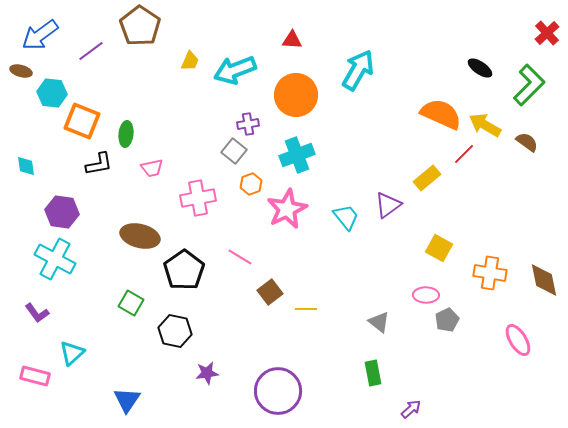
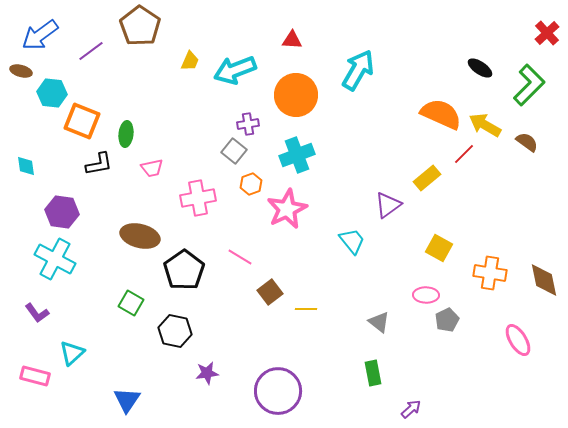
cyan trapezoid at (346, 217): moved 6 px right, 24 px down
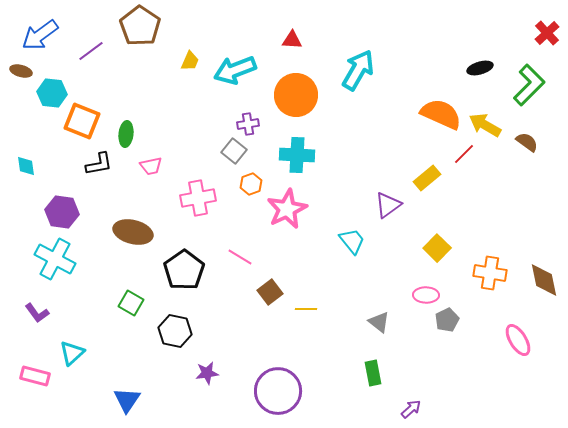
black ellipse at (480, 68): rotated 50 degrees counterclockwise
cyan cross at (297, 155): rotated 24 degrees clockwise
pink trapezoid at (152, 168): moved 1 px left, 2 px up
brown ellipse at (140, 236): moved 7 px left, 4 px up
yellow square at (439, 248): moved 2 px left; rotated 16 degrees clockwise
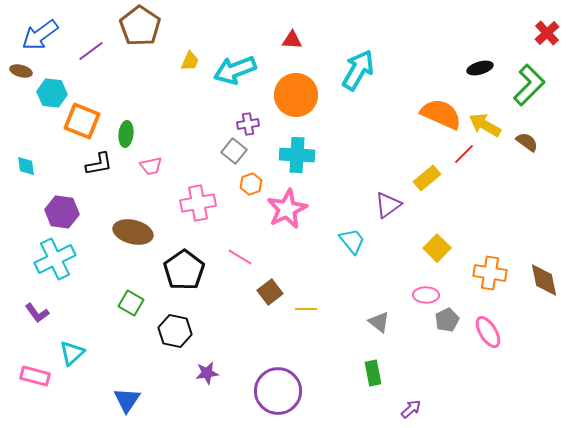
pink cross at (198, 198): moved 5 px down
cyan cross at (55, 259): rotated 36 degrees clockwise
pink ellipse at (518, 340): moved 30 px left, 8 px up
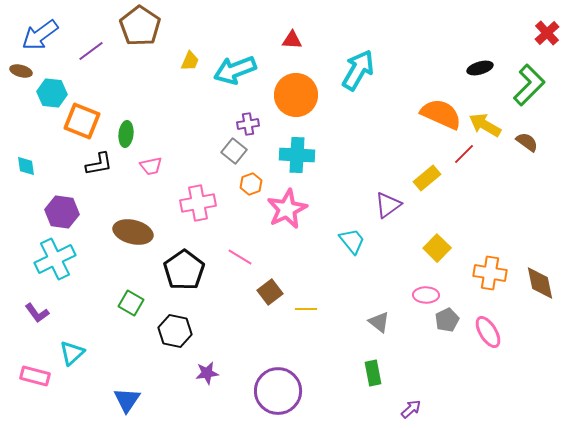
brown diamond at (544, 280): moved 4 px left, 3 px down
